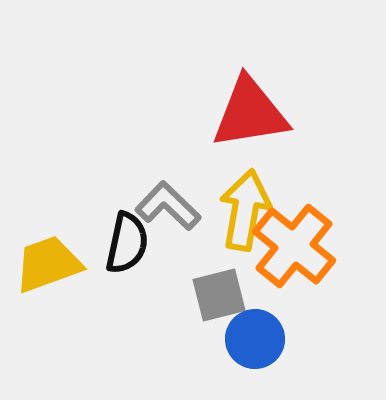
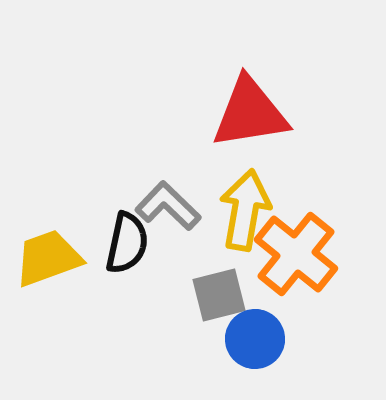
orange cross: moved 2 px right, 8 px down
yellow trapezoid: moved 6 px up
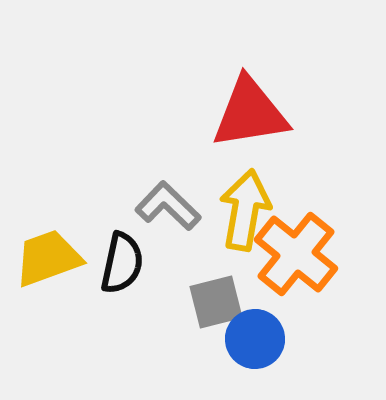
black semicircle: moved 5 px left, 20 px down
gray square: moved 3 px left, 7 px down
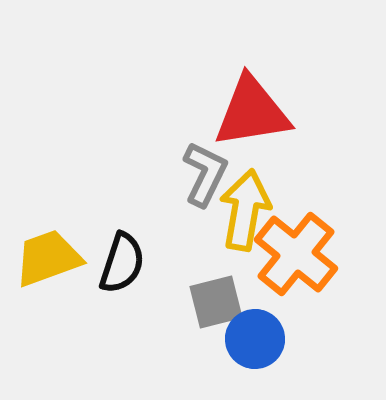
red triangle: moved 2 px right, 1 px up
gray L-shape: moved 37 px right, 32 px up; rotated 72 degrees clockwise
black semicircle: rotated 6 degrees clockwise
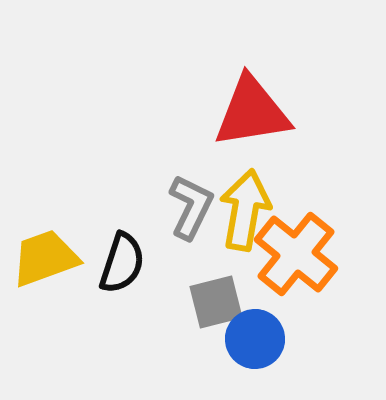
gray L-shape: moved 14 px left, 33 px down
yellow trapezoid: moved 3 px left
